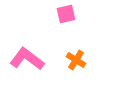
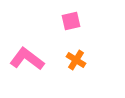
pink square: moved 5 px right, 7 px down
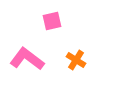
pink square: moved 19 px left
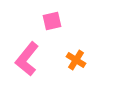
pink L-shape: rotated 88 degrees counterclockwise
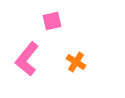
orange cross: moved 2 px down
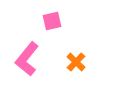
orange cross: rotated 12 degrees clockwise
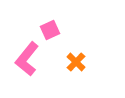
pink square: moved 2 px left, 9 px down; rotated 12 degrees counterclockwise
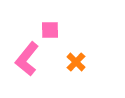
pink square: rotated 24 degrees clockwise
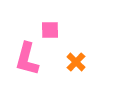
pink L-shape: rotated 24 degrees counterclockwise
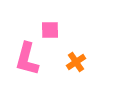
orange cross: rotated 12 degrees clockwise
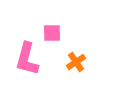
pink square: moved 2 px right, 3 px down
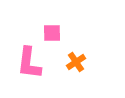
pink L-shape: moved 2 px right, 4 px down; rotated 8 degrees counterclockwise
